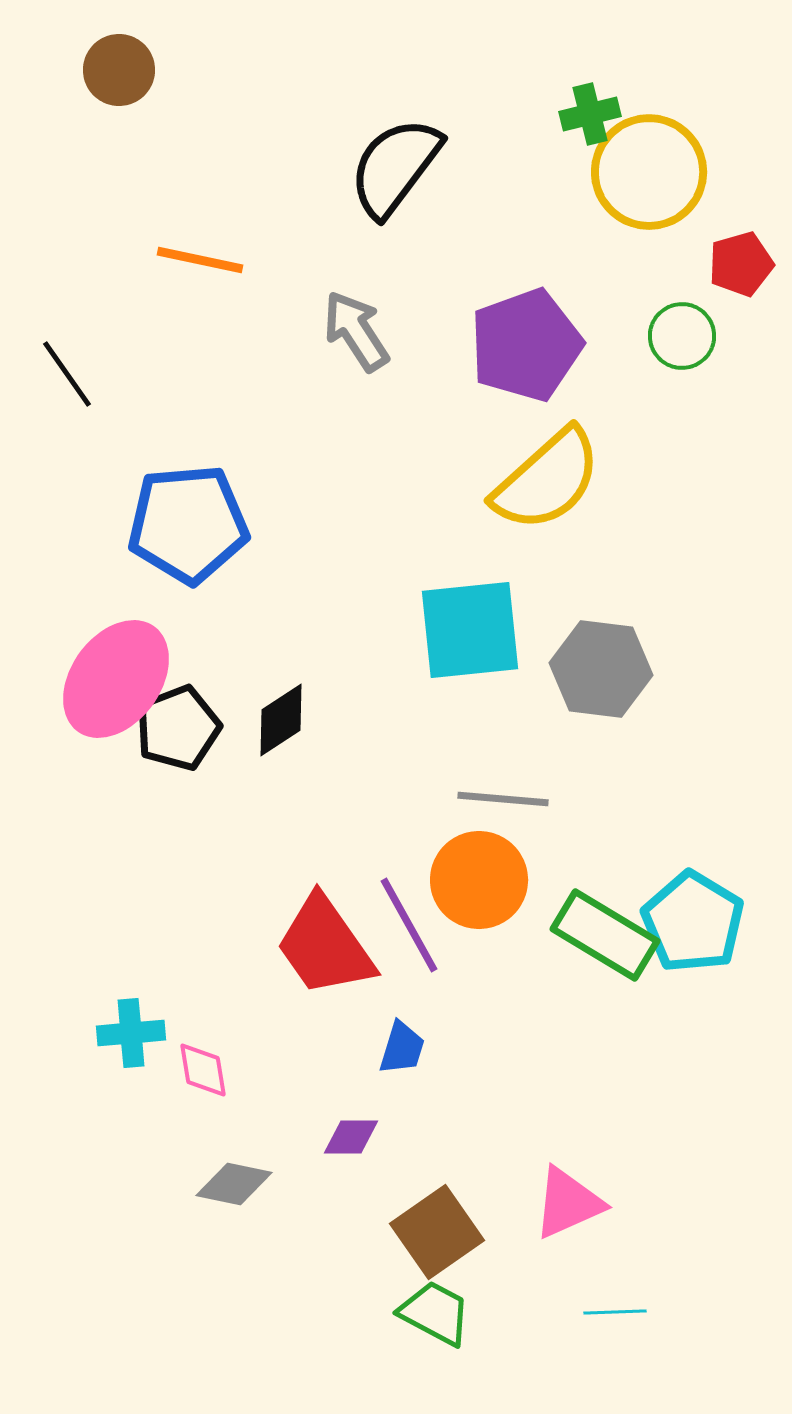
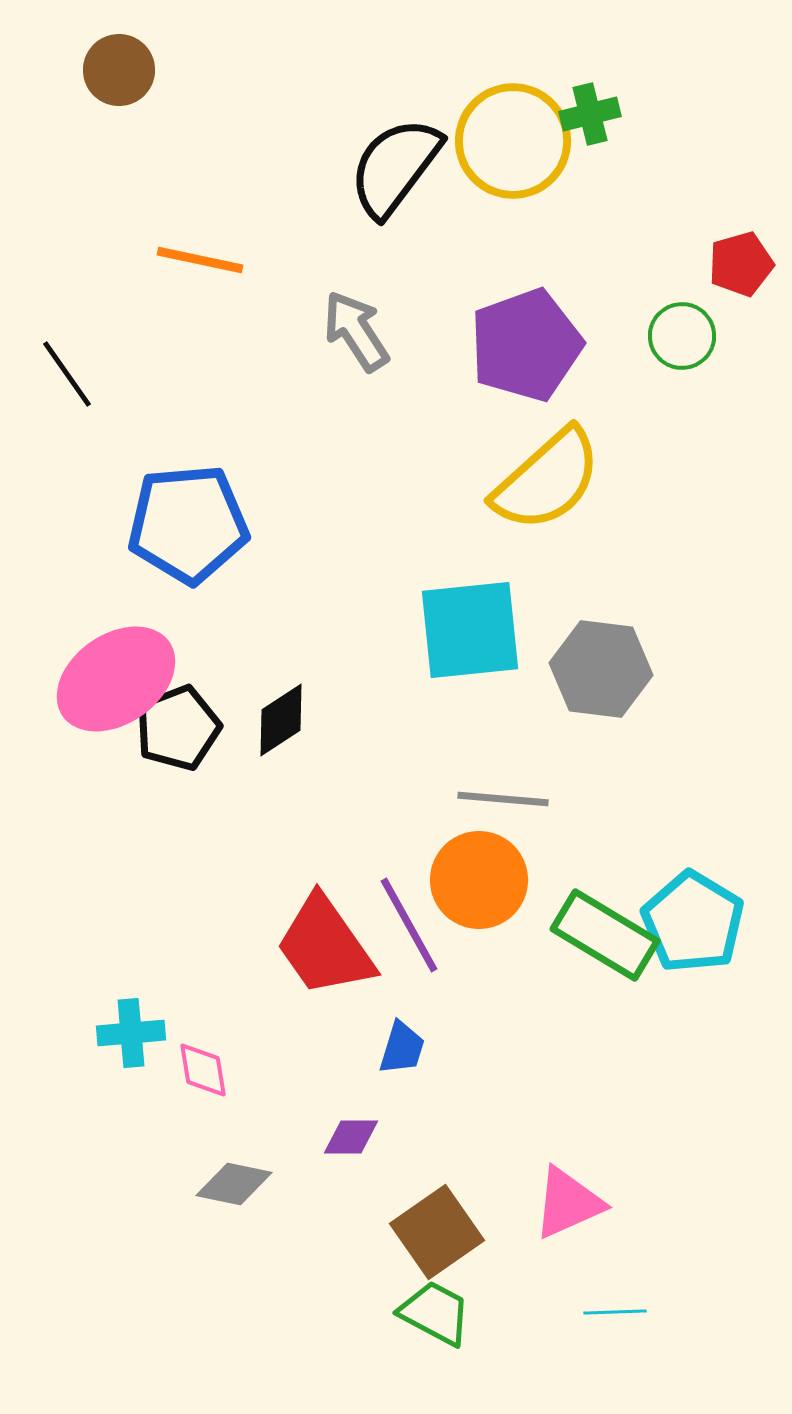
yellow circle: moved 136 px left, 31 px up
pink ellipse: rotated 19 degrees clockwise
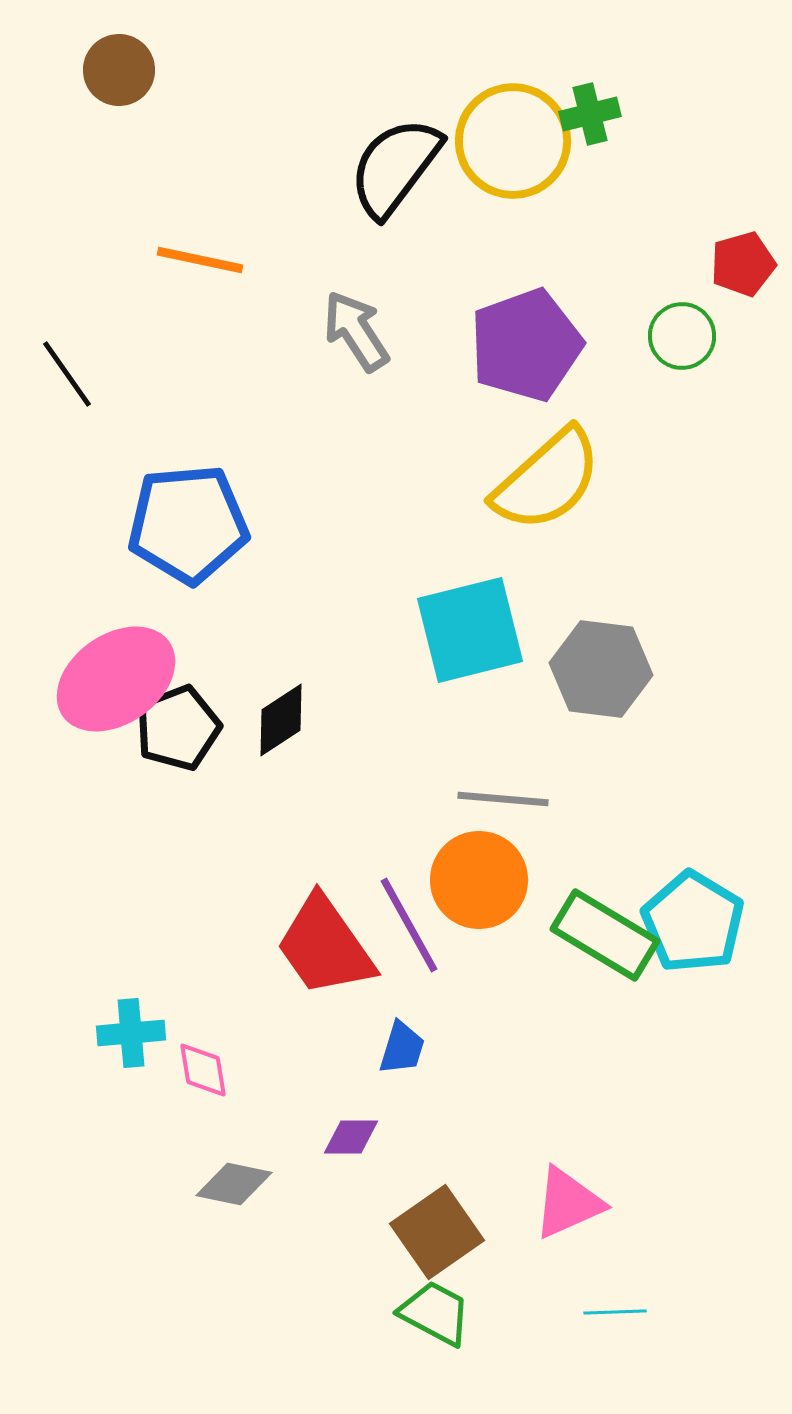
red pentagon: moved 2 px right
cyan square: rotated 8 degrees counterclockwise
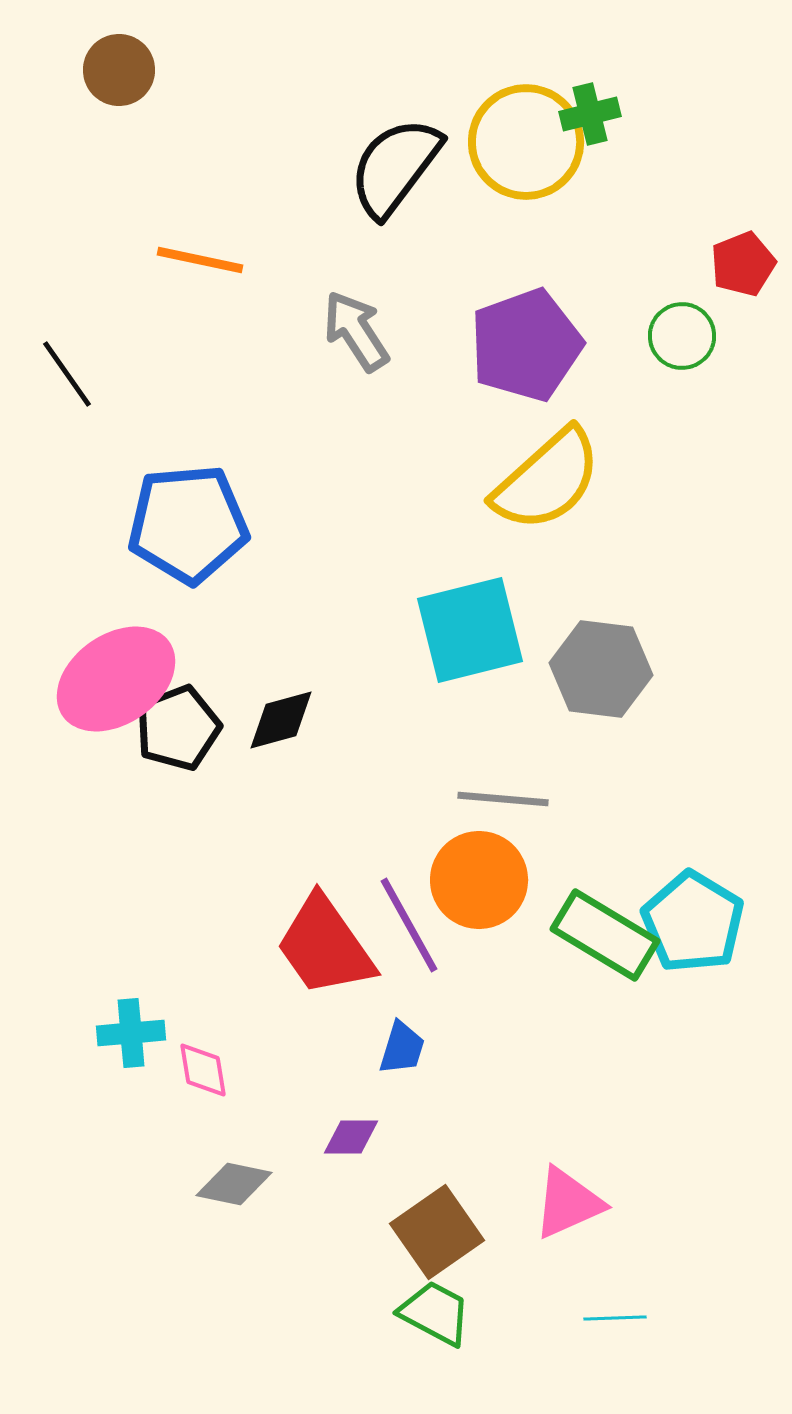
yellow circle: moved 13 px right, 1 px down
red pentagon: rotated 6 degrees counterclockwise
black diamond: rotated 18 degrees clockwise
cyan line: moved 6 px down
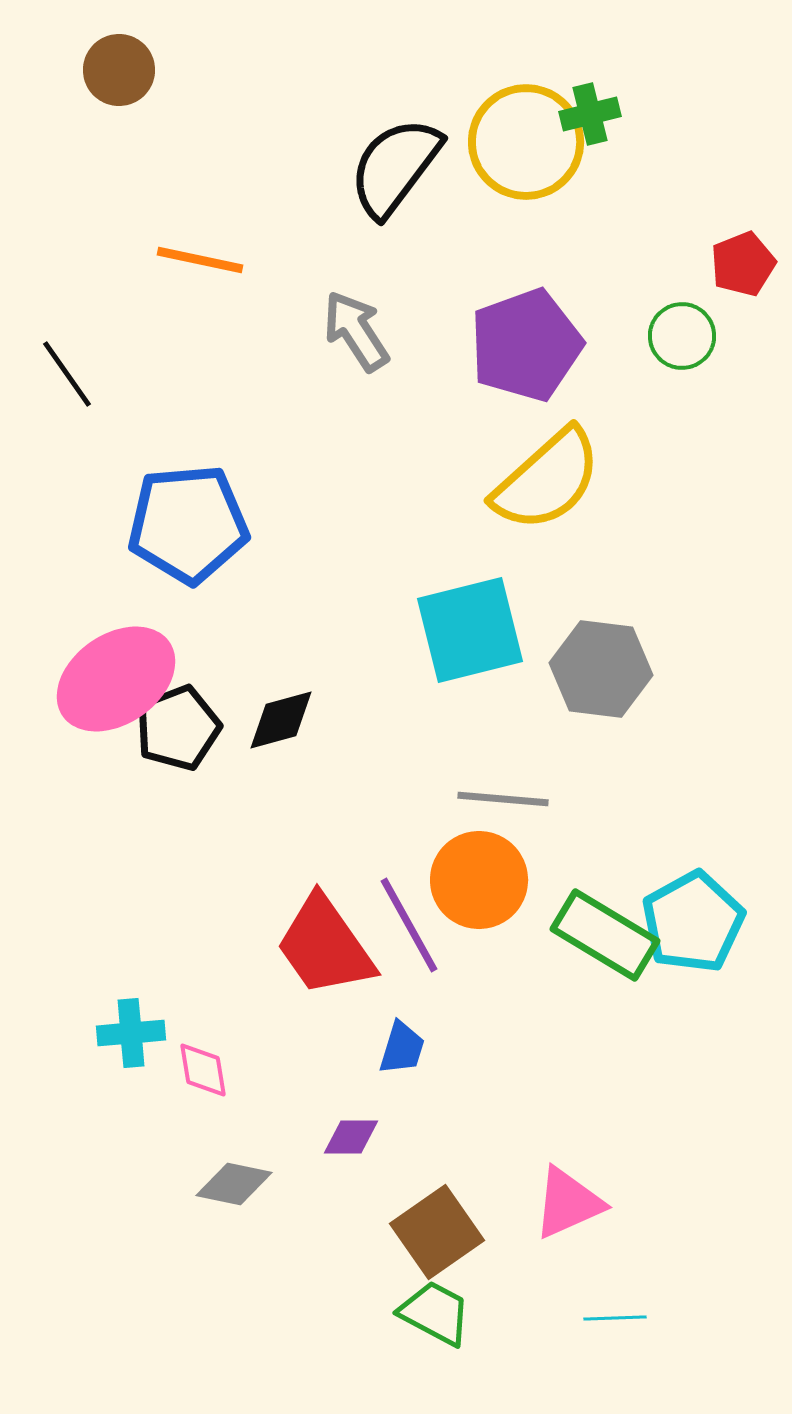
cyan pentagon: rotated 12 degrees clockwise
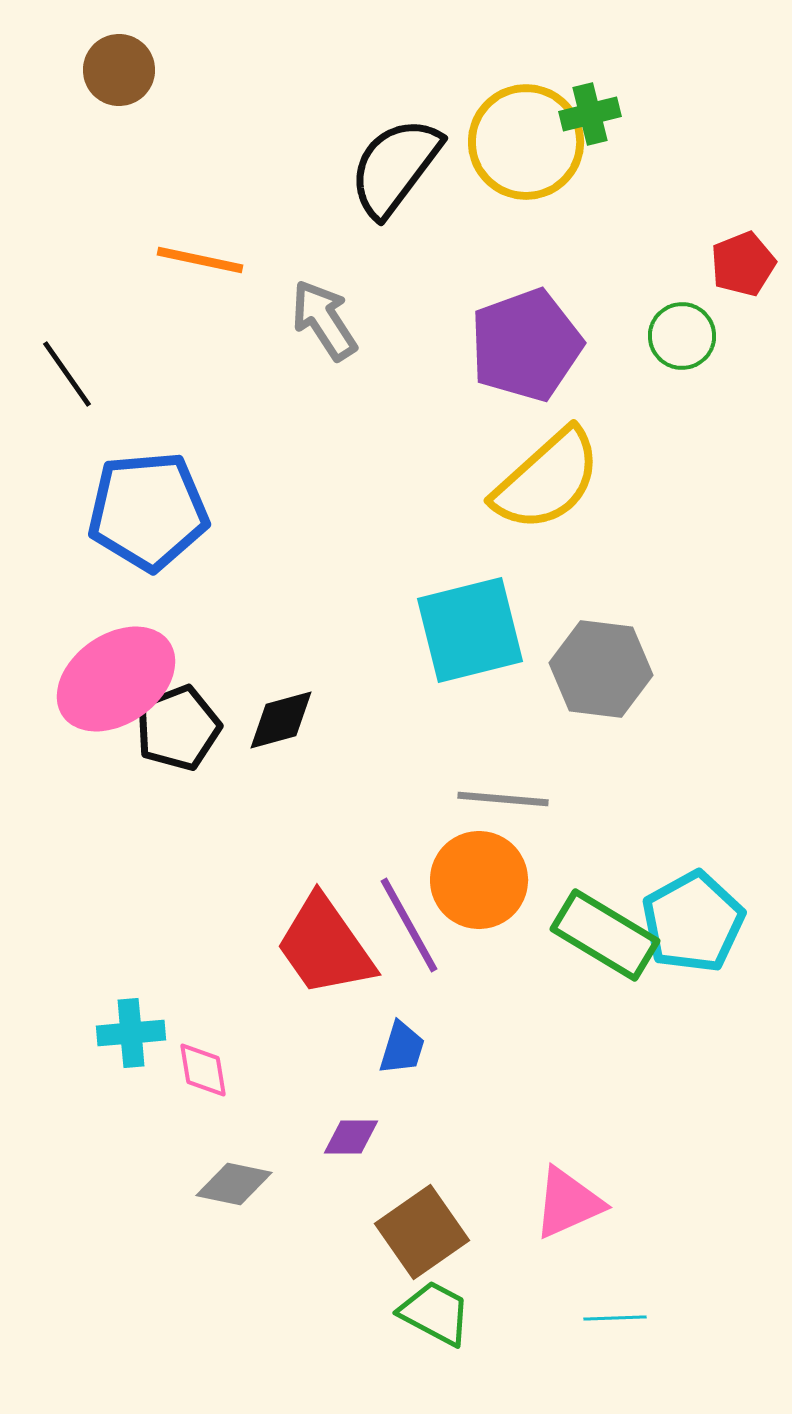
gray arrow: moved 32 px left, 11 px up
blue pentagon: moved 40 px left, 13 px up
brown square: moved 15 px left
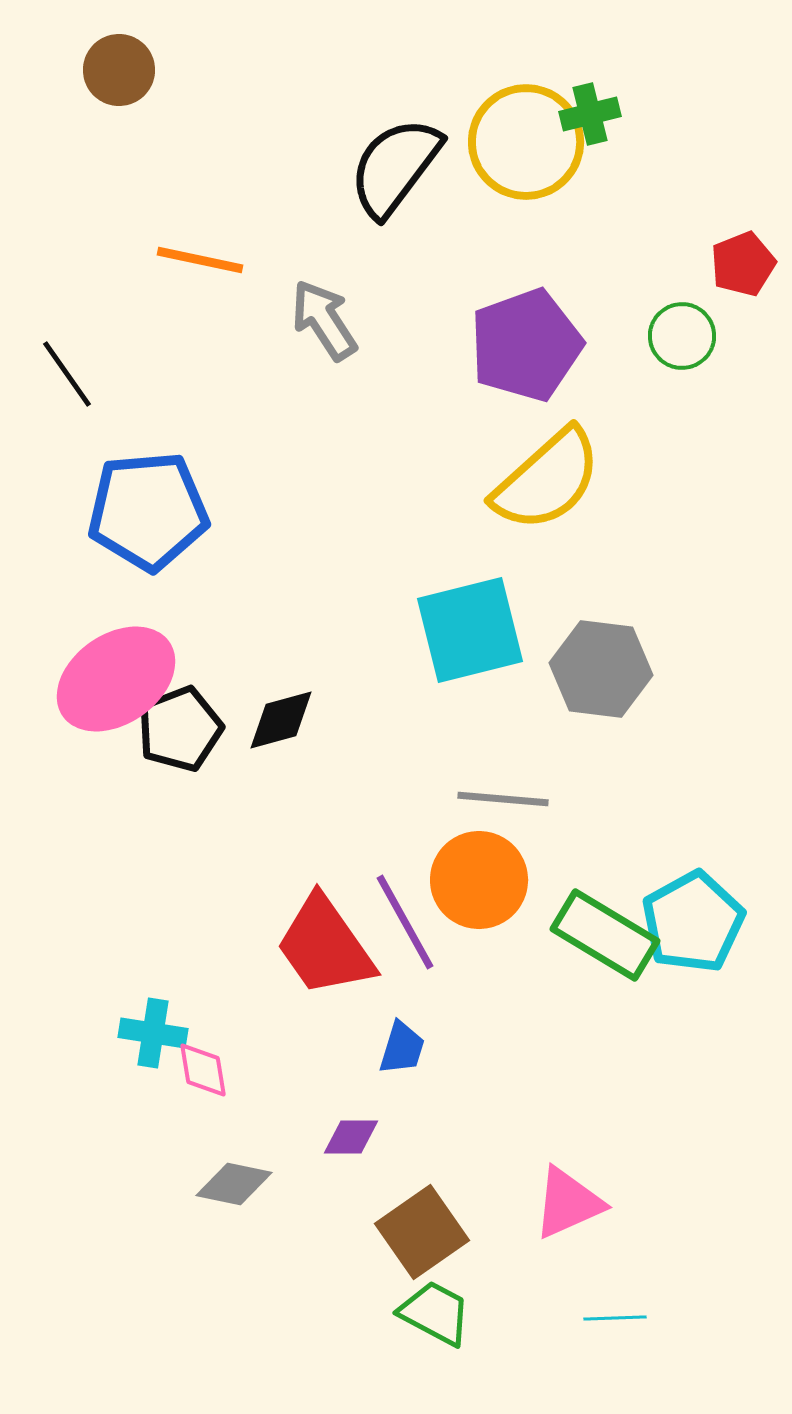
black pentagon: moved 2 px right, 1 px down
purple line: moved 4 px left, 3 px up
cyan cross: moved 22 px right; rotated 14 degrees clockwise
